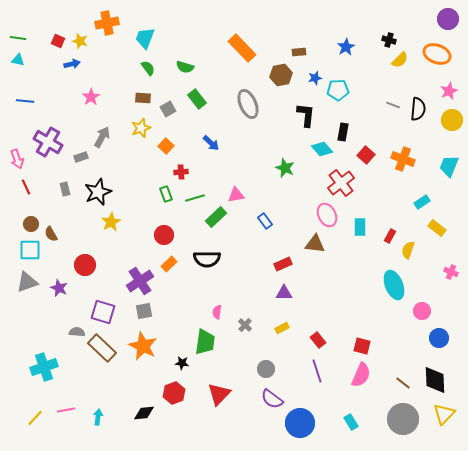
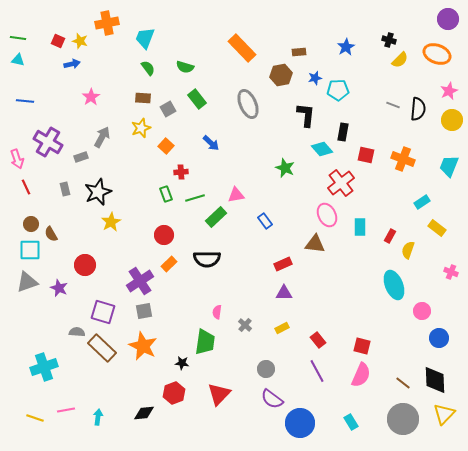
red square at (366, 155): rotated 30 degrees counterclockwise
purple line at (317, 371): rotated 10 degrees counterclockwise
yellow line at (35, 418): rotated 66 degrees clockwise
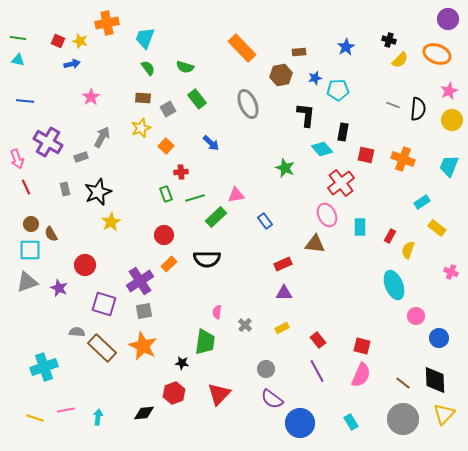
pink circle at (422, 311): moved 6 px left, 5 px down
purple square at (103, 312): moved 1 px right, 8 px up
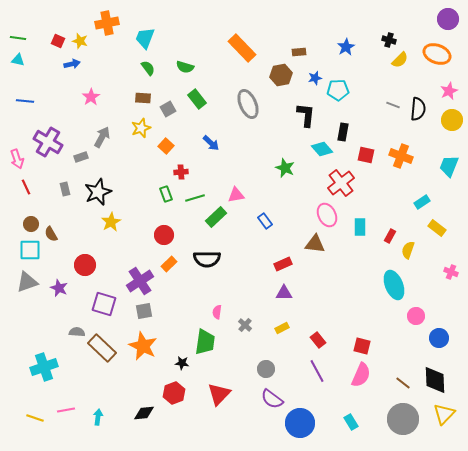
orange cross at (403, 159): moved 2 px left, 3 px up
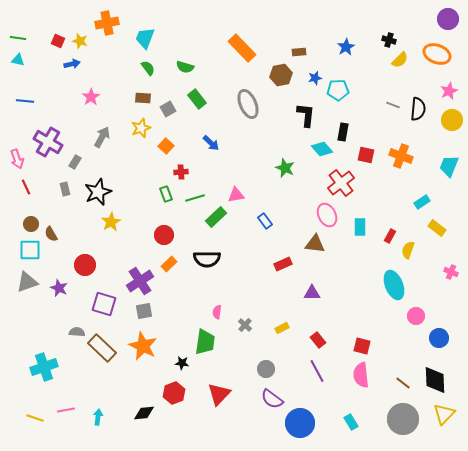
gray rectangle at (81, 157): moved 6 px left, 5 px down; rotated 40 degrees counterclockwise
purple triangle at (284, 293): moved 28 px right
pink semicircle at (361, 375): rotated 150 degrees clockwise
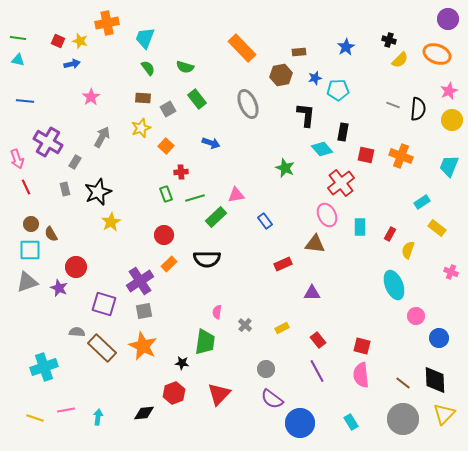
blue arrow at (211, 143): rotated 24 degrees counterclockwise
red rectangle at (390, 236): moved 2 px up
red circle at (85, 265): moved 9 px left, 2 px down
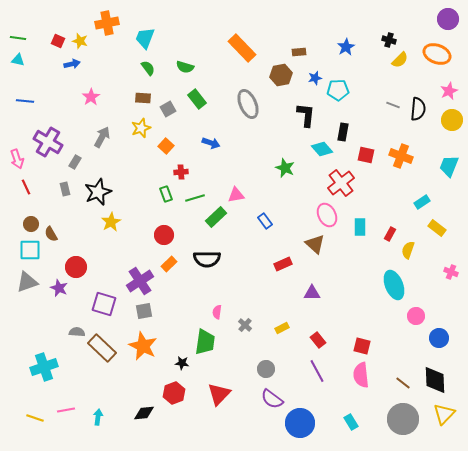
brown triangle at (315, 244): rotated 35 degrees clockwise
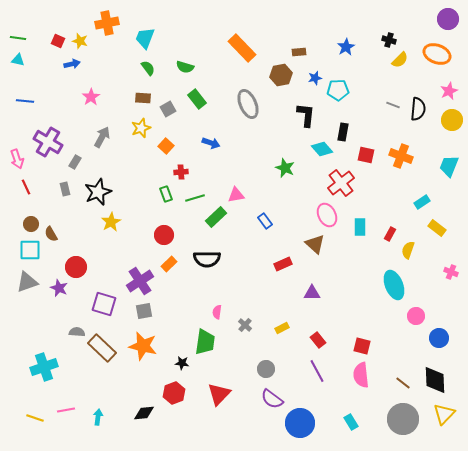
orange star at (143, 346): rotated 12 degrees counterclockwise
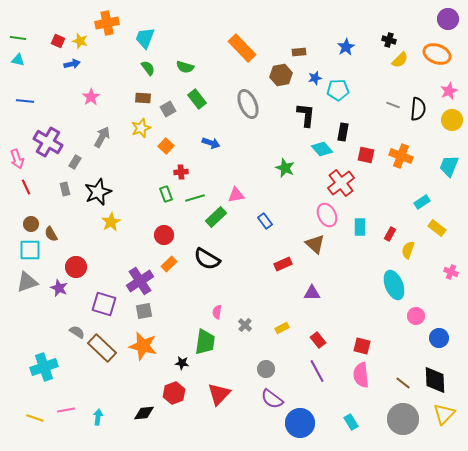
black semicircle at (207, 259): rotated 32 degrees clockwise
gray semicircle at (77, 332): rotated 28 degrees clockwise
